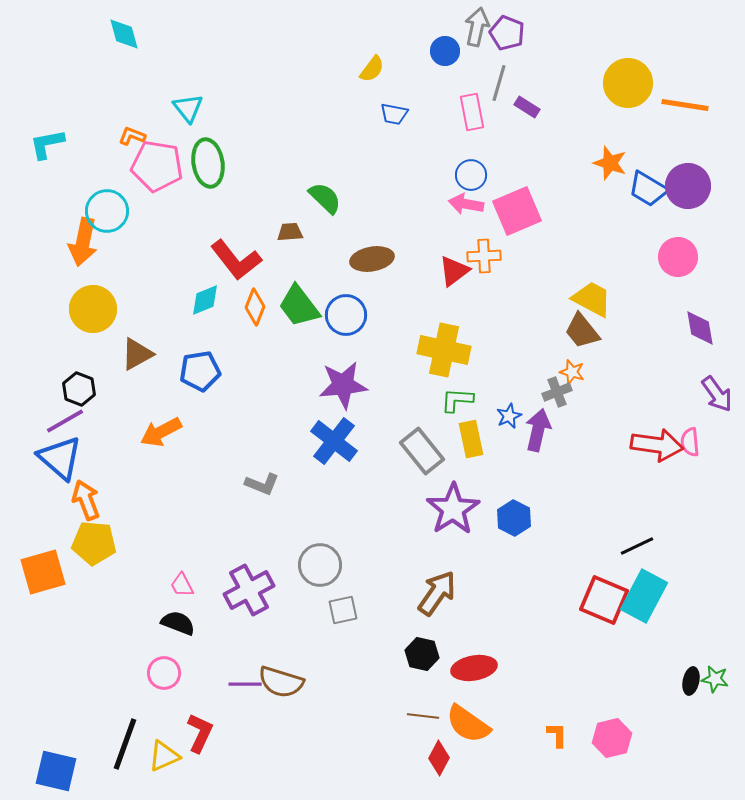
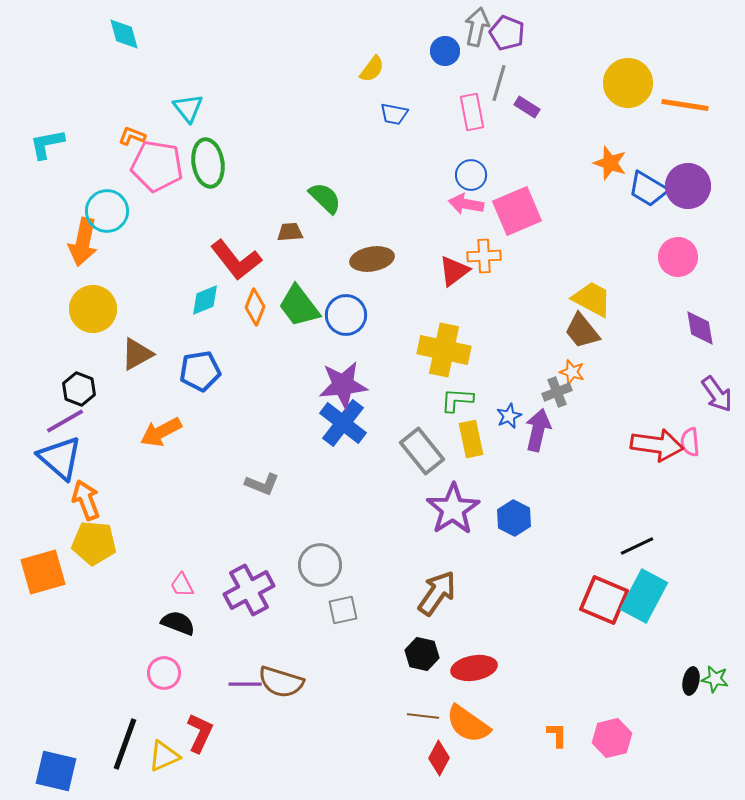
blue cross at (334, 441): moved 9 px right, 18 px up
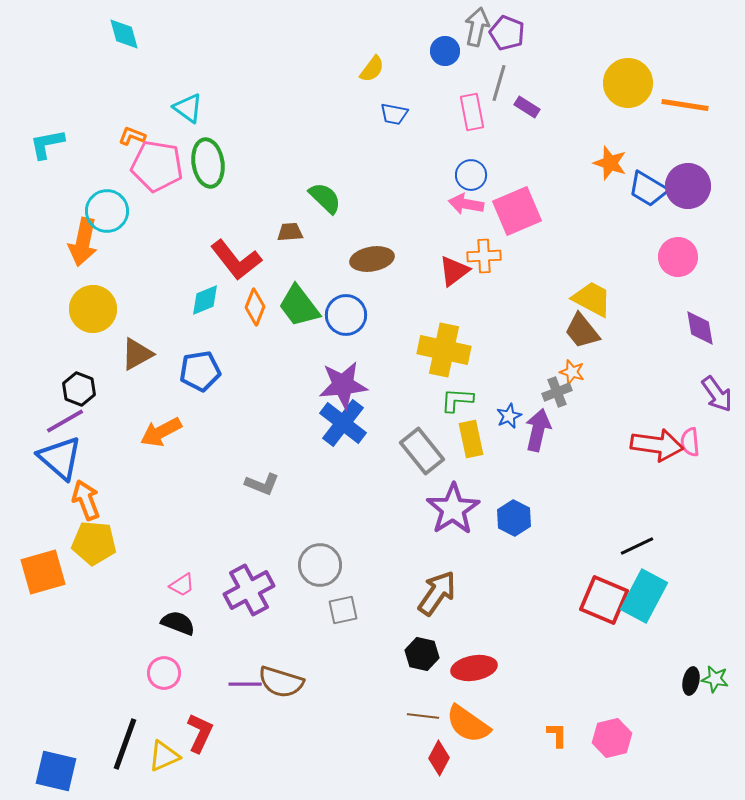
cyan triangle at (188, 108): rotated 16 degrees counterclockwise
pink trapezoid at (182, 585): rotated 96 degrees counterclockwise
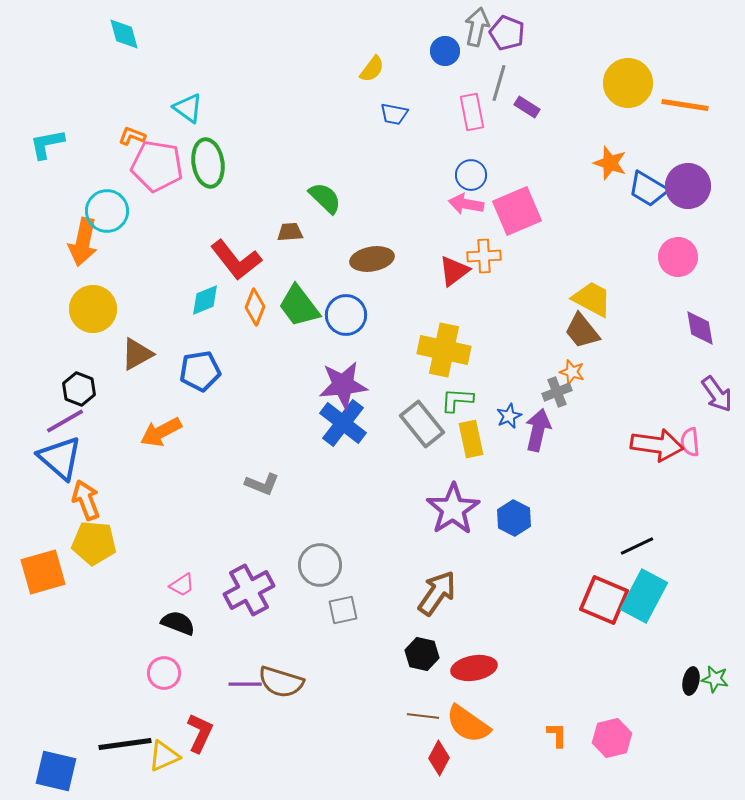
gray rectangle at (422, 451): moved 27 px up
black line at (125, 744): rotated 62 degrees clockwise
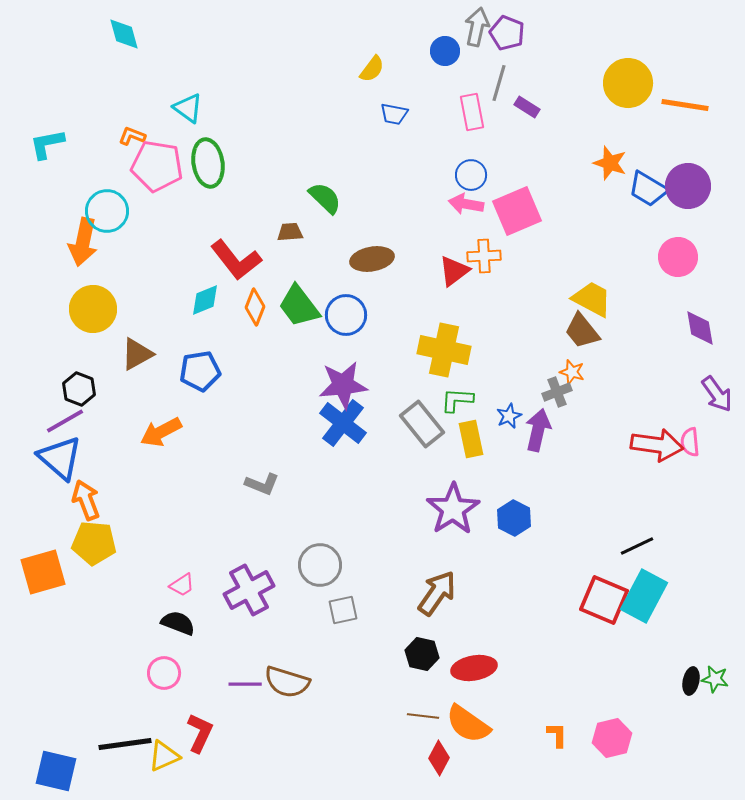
brown semicircle at (281, 682): moved 6 px right
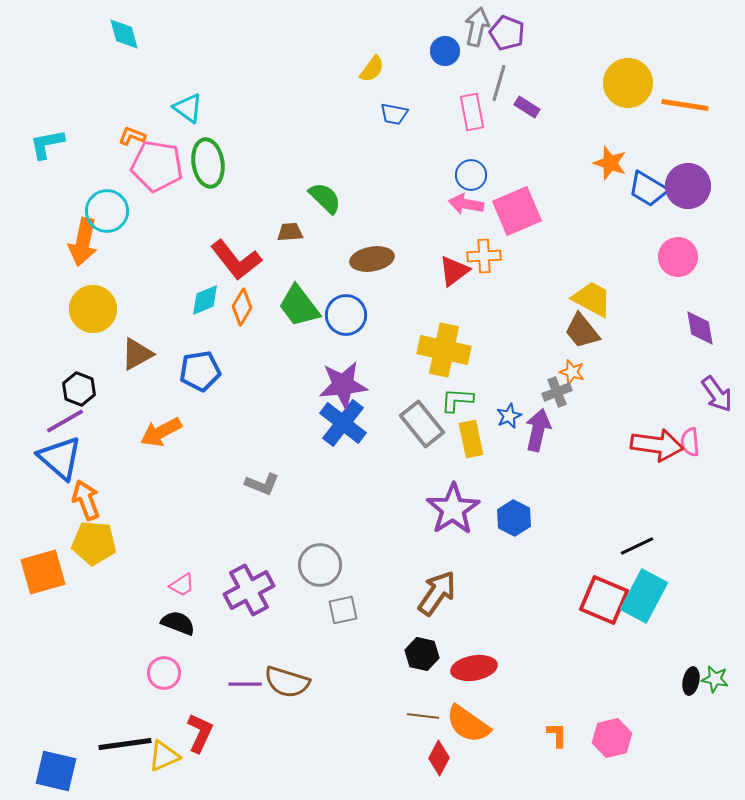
orange diamond at (255, 307): moved 13 px left; rotated 9 degrees clockwise
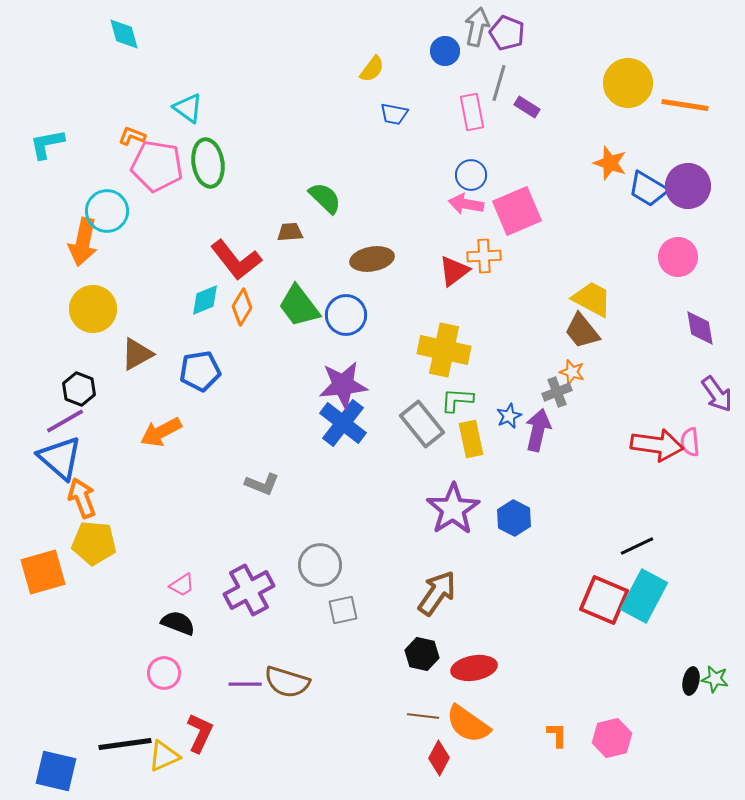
orange arrow at (86, 500): moved 4 px left, 2 px up
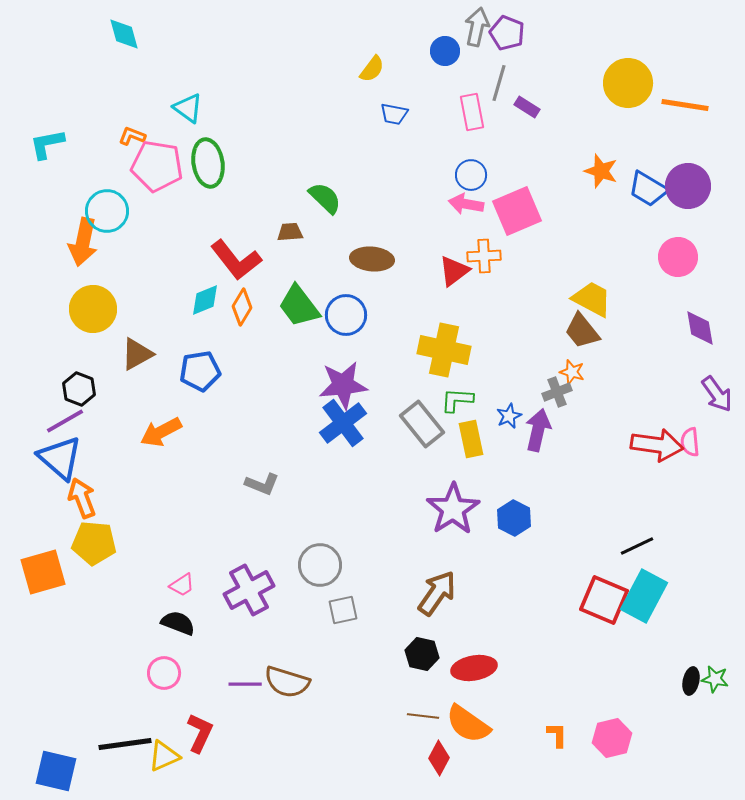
orange star at (610, 163): moved 9 px left, 8 px down
brown ellipse at (372, 259): rotated 15 degrees clockwise
blue cross at (343, 423): rotated 15 degrees clockwise
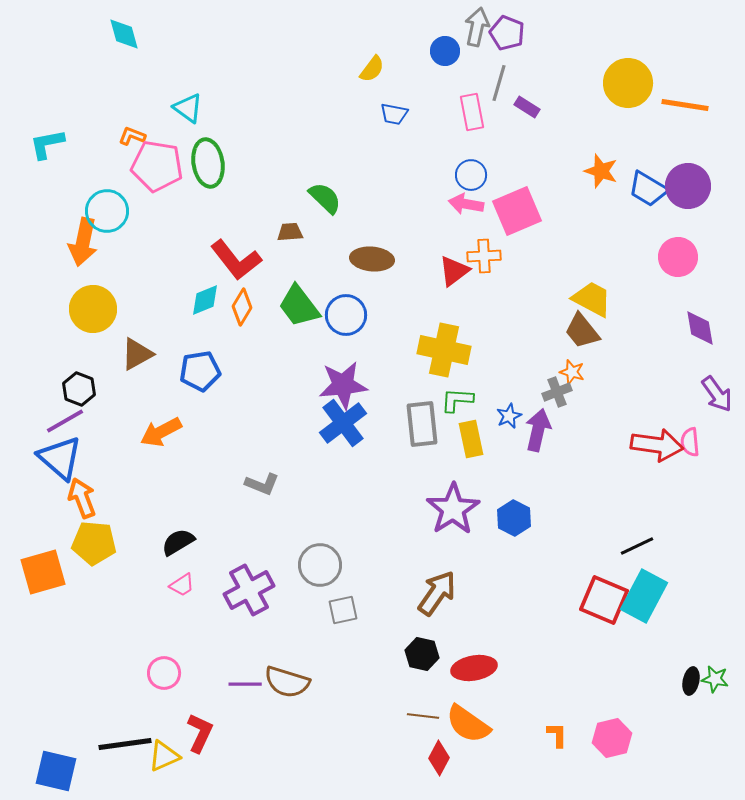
gray rectangle at (422, 424): rotated 33 degrees clockwise
black semicircle at (178, 623): moved 81 px up; rotated 52 degrees counterclockwise
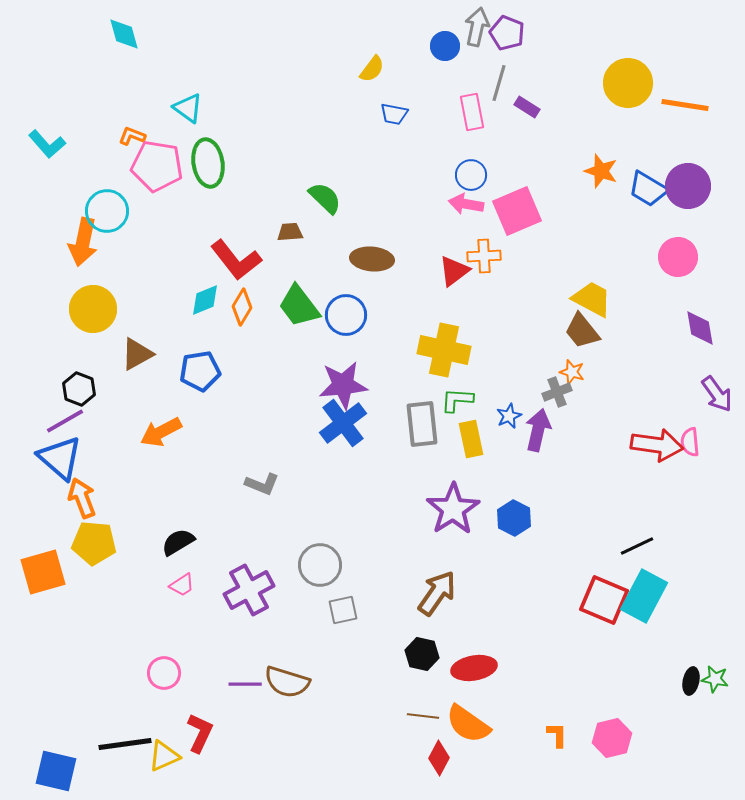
blue circle at (445, 51): moved 5 px up
cyan L-shape at (47, 144): rotated 120 degrees counterclockwise
